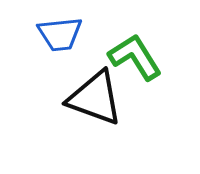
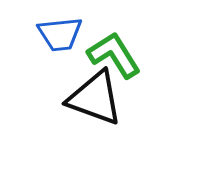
green L-shape: moved 21 px left, 2 px up
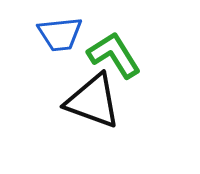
black triangle: moved 2 px left, 3 px down
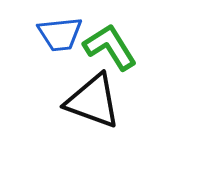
green L-shape: moved 4 px left, 8 px up
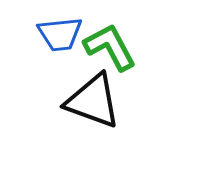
green L-shape: rotated 4 degrees clockwise
